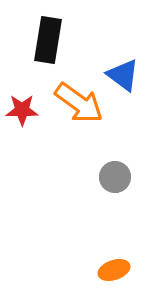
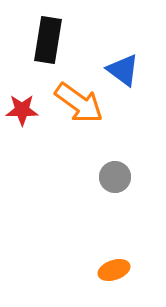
blue triangle: moved 5 px up
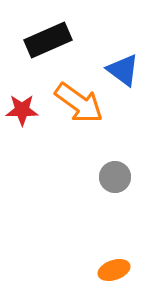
black rectangle: rotated 57 degrees clockwise
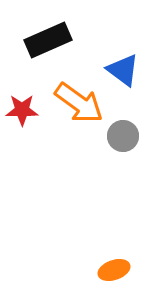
gray circle: moved 8 px right, 41 px up
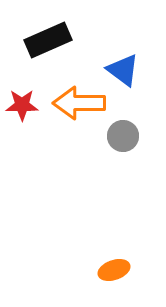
orange arrow: rotated 144 degrees clockwise
red star: moved 5 px up
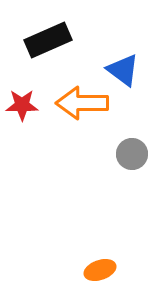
orange arrow: moved 3 px right
gray circle: moved 9 px right, 18 px down
orange ellipse: moved 14 px left
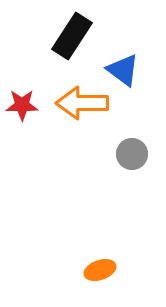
black rectangle: moved 24 px right, 4 px up; rotated 33 degrees counterclockwise
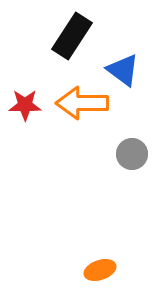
red star: moved 3 px right
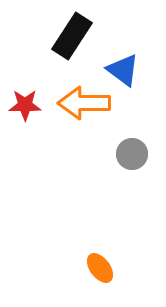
orange arrow: moved 2 px right
orange ellipse: moved 2 px up; rotated 72 degrees clockwise
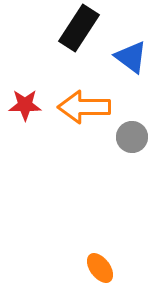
black rectangle: moved 7 px right, 8 px up
blue triangle: moved 8 px right, 13 px up
orange arrow: moved 4 px down
gray circle: moved 17 px up
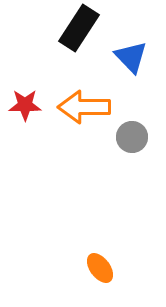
blue triangle: rotated 9 degrees clockwise
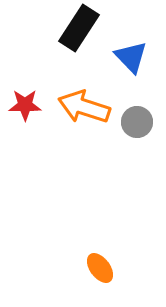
orange arrow: rotated 18 degrees clockwise
gray circle: moved 5 px right, 15 px up
